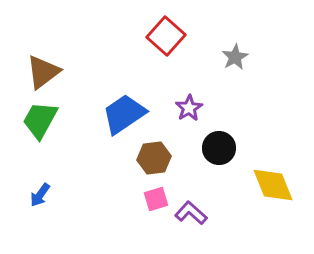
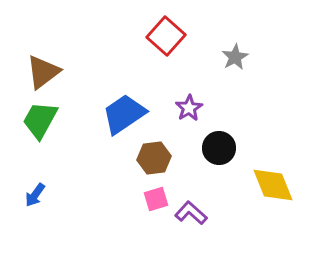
blue arrow: moved 5 px left
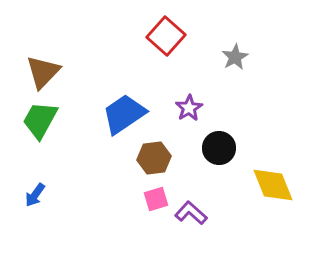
brown triangle: rotated 9 degrees counterclockwise
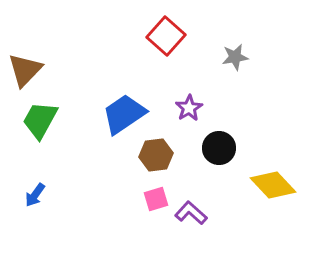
gray star: rotated 20 degrees clockwise
brown triangle: moved 18 px left, 2 px up
brown hexagon: moved 2 px right, 3 px up
yellow diamond: rotated 21 degrees counterclockwise
